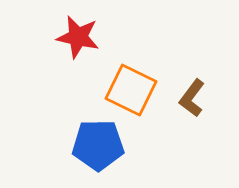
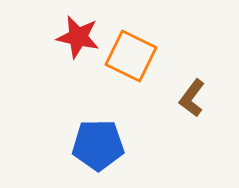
orange square: moved 34 px up
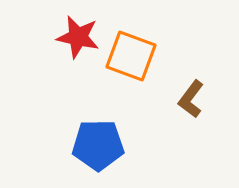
orange square: rotated 6 degrees counterclockwise
brown L-shape: moved 1 px left, 1 px down
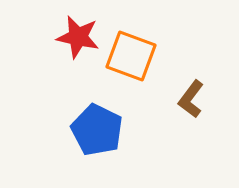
blue pentagon: moved 1 px left, 15 px up; rotated 27 degrees clockwise
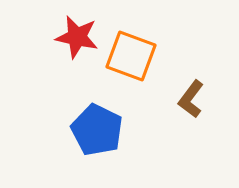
red star: moved 1 px left
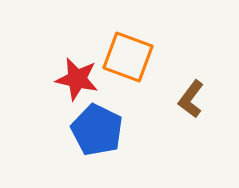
red star: moved 42 px down
orange square: moved 3 px left, 1 px down
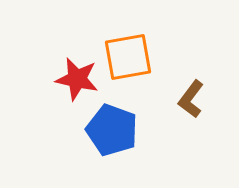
orange square: rotated 30 degrees counterclockwise
blue pentagon: moved 15 px right; rotated 6 degrees counterclockwise
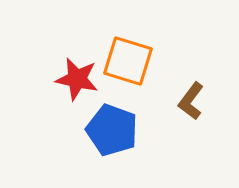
orange square: moved 4 px down; rotated 27 degrees clockwise
brown L-shape: moved 2 px down
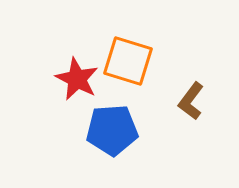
red star: rotated 15 degrees clockwise
blue pentagon: rotated 24 degrees counterclockwise
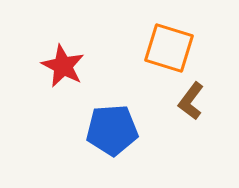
orange square: moved 41 px right, 13 px up
red star: moved 14 px left, 13 px up
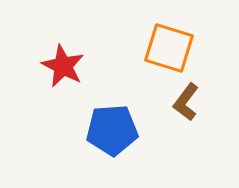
brown L-shape: moved 5 px left, 1 px down
